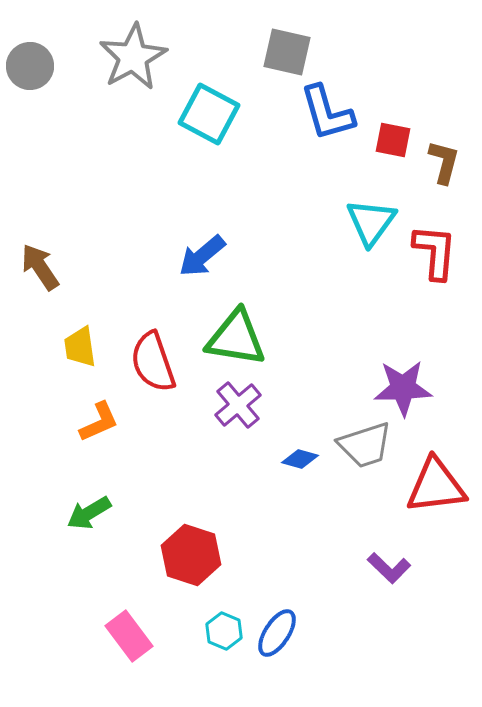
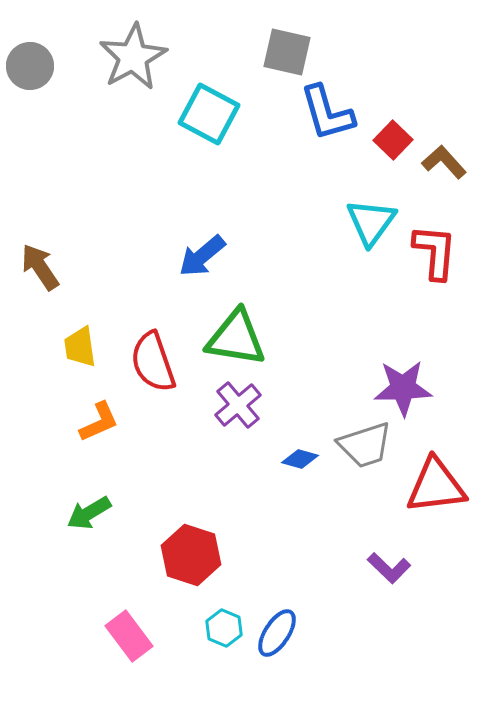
red square: rotated 33 degrees clockwise
brown L-shape: rotated 57 degrees counterclockwise
cyan hexagon: moved 3 px up
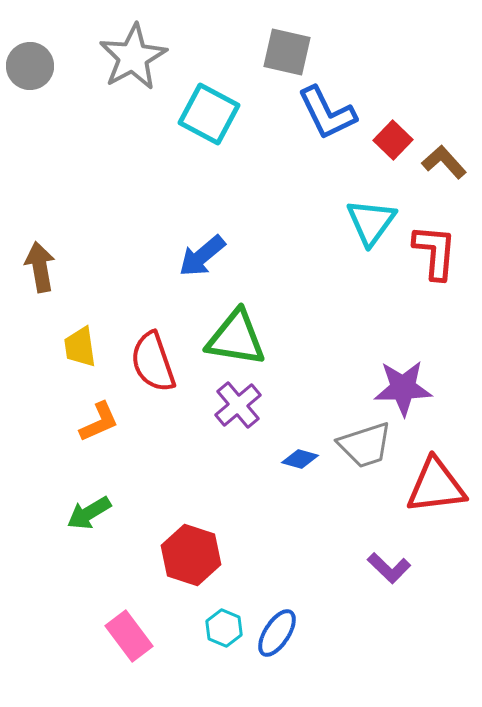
blue L-shape: rotated 10 degrees counterclockwise
brown arrow: rotated 24 degrees clockwise
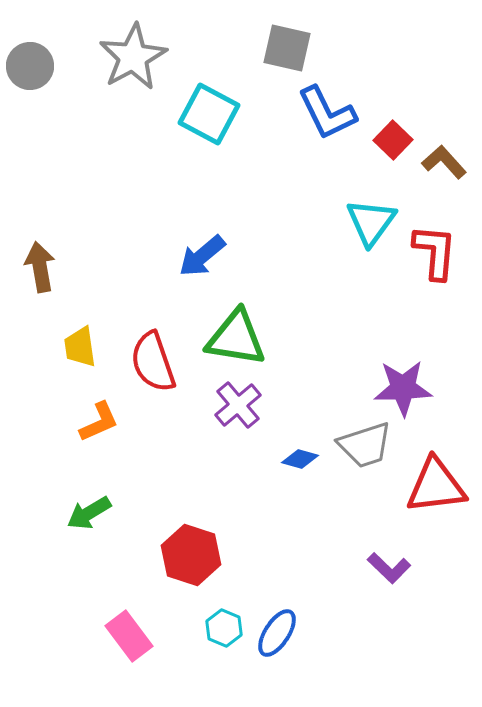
gray square: moved 4 px up
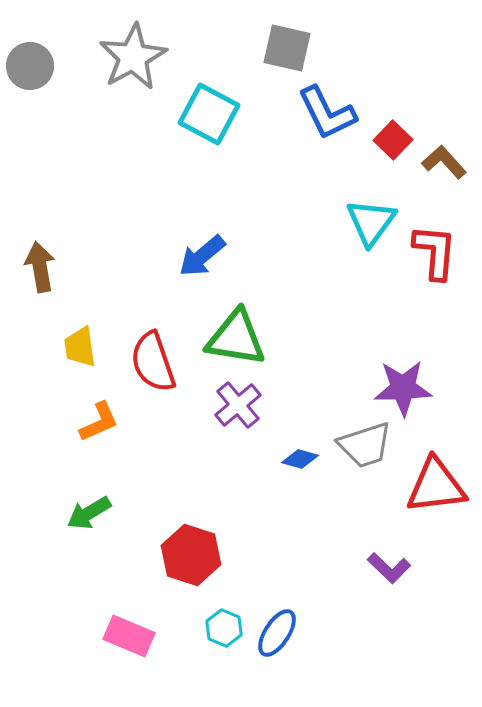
pink rectangle: rotated 30 degrees counterclockwise
